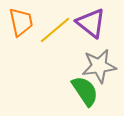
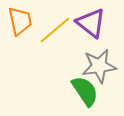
orange trapezoid: moved 1 px left, 1 px up
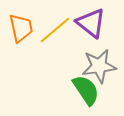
orange trapezoid: moved 1 px right, 7 px down
green semicircle: moved 1 px right, 1 px up
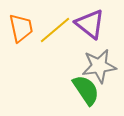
purple triangle: moved 1 px left, 1 px down
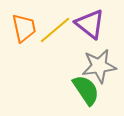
orange trapezoid: moved 3 px right
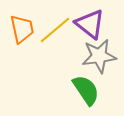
orange trapezoid: moved 2 px left, 1 px down
gray star: moved 10 px up
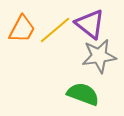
orange trapezoid: rotated 40 degrees clockwise
green semicircle: moved 3 px left, 4 px down; rotated 36 degrees counterclockwise
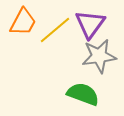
purple triangle: rotated 28 degrees clockwise
orange trapezoid: moved 1 px right, 7 px up
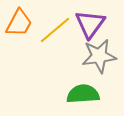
orange trapezoid: moved 4 px left, 1 px down
green semicircle: rotated 24 degrees counterclockwise
